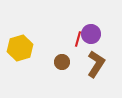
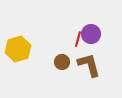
yellow hexagon: moved 2 px left, 1 px down
brown L-shape: moved 7 px left, 1 px down; rotated 48 degrees counterclockwise
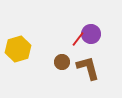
red line: rotated 21 degrees clockwise
brown L-shape: moved 1 px left, 3 px down
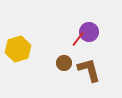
purple circle: moved 2 px left, 2 px up
brown circle: moved 2 px right, 1 px down
brown L-shape: moved 1 px right, 2 px down
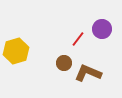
purple circle: moved 13 px right, 3 px up
yellow hexagon: moved 2 px left, 2 px down
brown L-shape: moved 1 px left, 3 px down; rotated 52 degrees counterclockwise
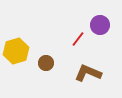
purple circle: moved 2 px left, 4 px up
brown circle: moved 18 px left
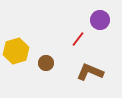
purple circle: moved 5 px up
brown L-shape: moved 2 px right, 1 px up
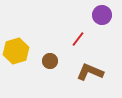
purple circle: moved 2 px right, 5 px up
brown circle: moved 4 px right, 2 px up
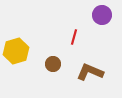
red line: moved 4 px left, 2 px up; rotated 21 degrees counterclockwise
brown circle: moved 3 px right, 3 px down
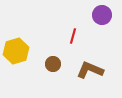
red line: moved 1 px left, 1 px up
brown L-shape: moved 2 px up
